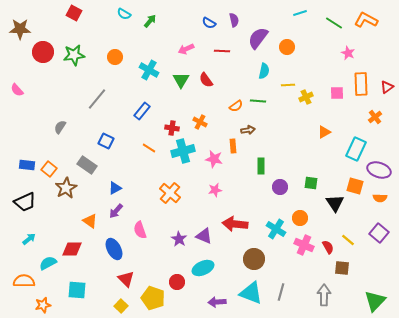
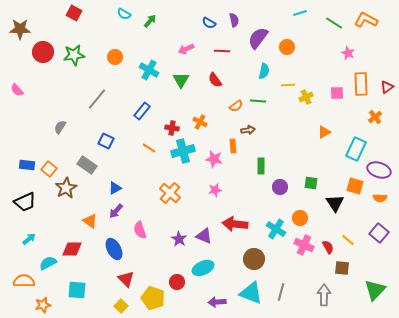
red semicircle at (206, 80): moved 9 px right
green triangle at (375, 301): moved 11 px up
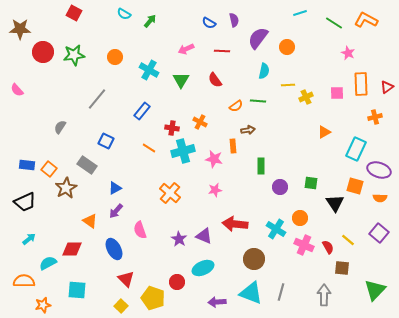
orange cross at (375, 117): rotated 24 degrees clockwise
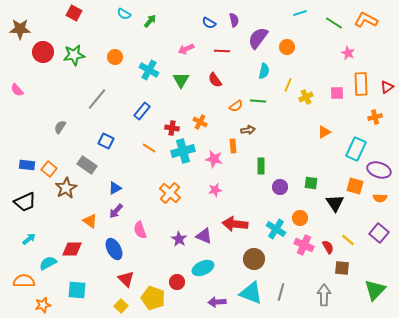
yellow line at (288, 85): rotated 64 degrees counterclockwise
